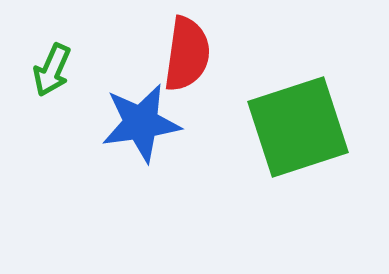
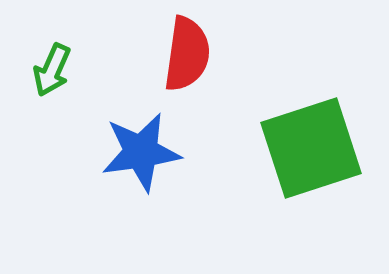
blue star: moved 29 px down
green square: moved 13 px right, 21 px down
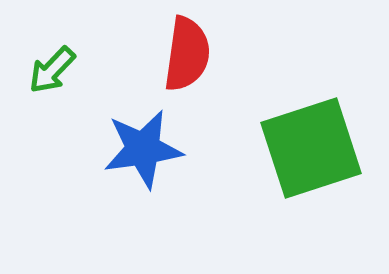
green arrow: rotated 20 degrees clockwise
blue star: moved 2 px right, 3 px up
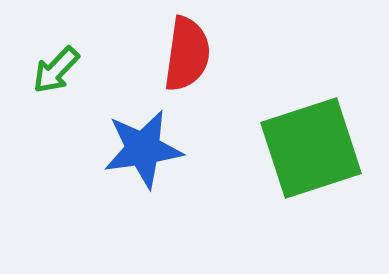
green arrow: moved 4 px right
